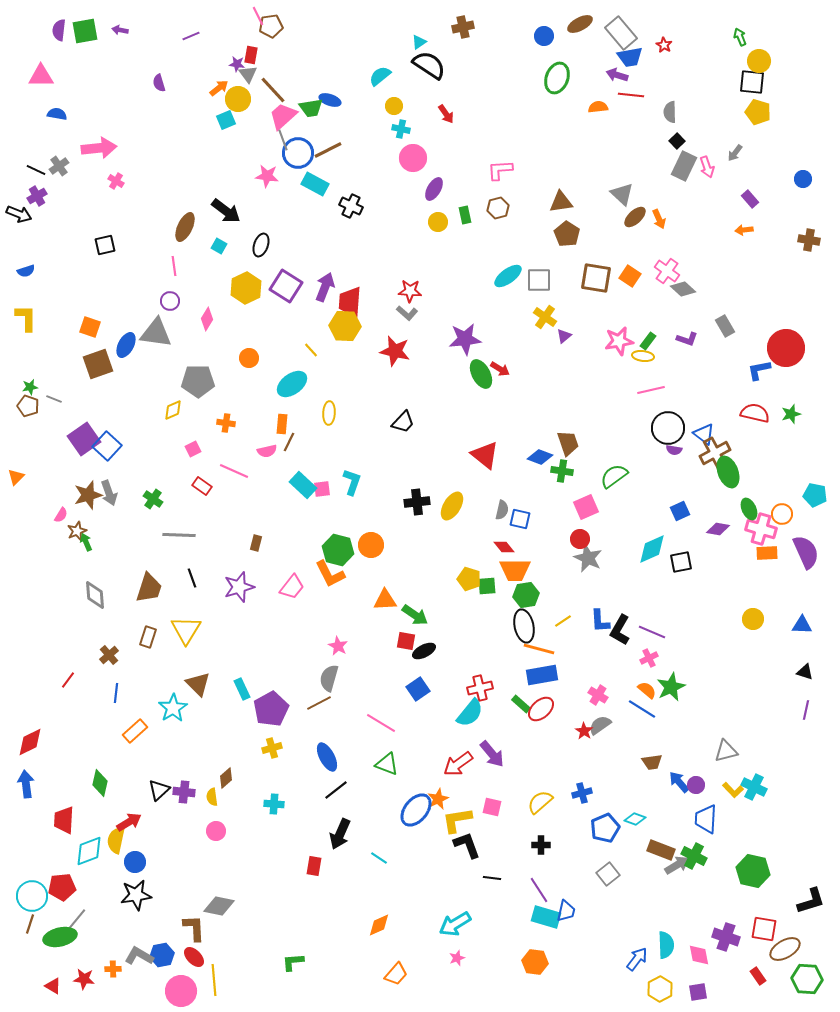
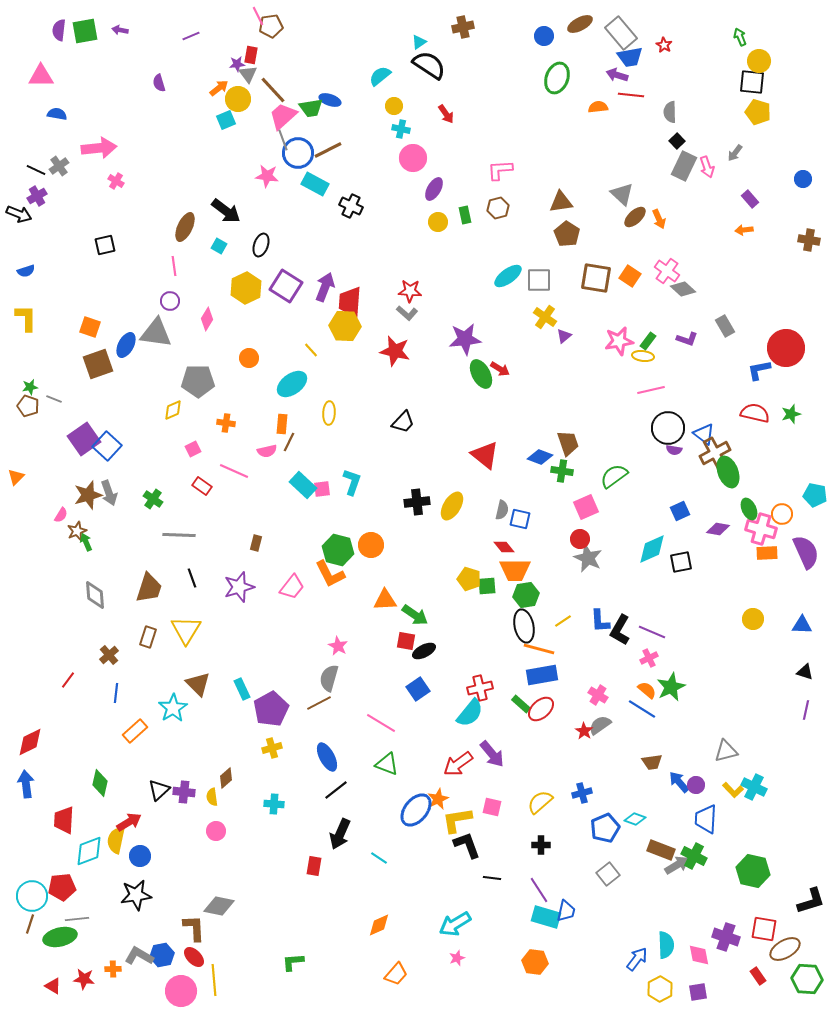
purple star at (237, 64): rotated 14 degrees counterclockwise
blue circle at (135, 862): moved 5 px right, 6 px up
gray line at (77, 919): rotated 45 degrees clockwise
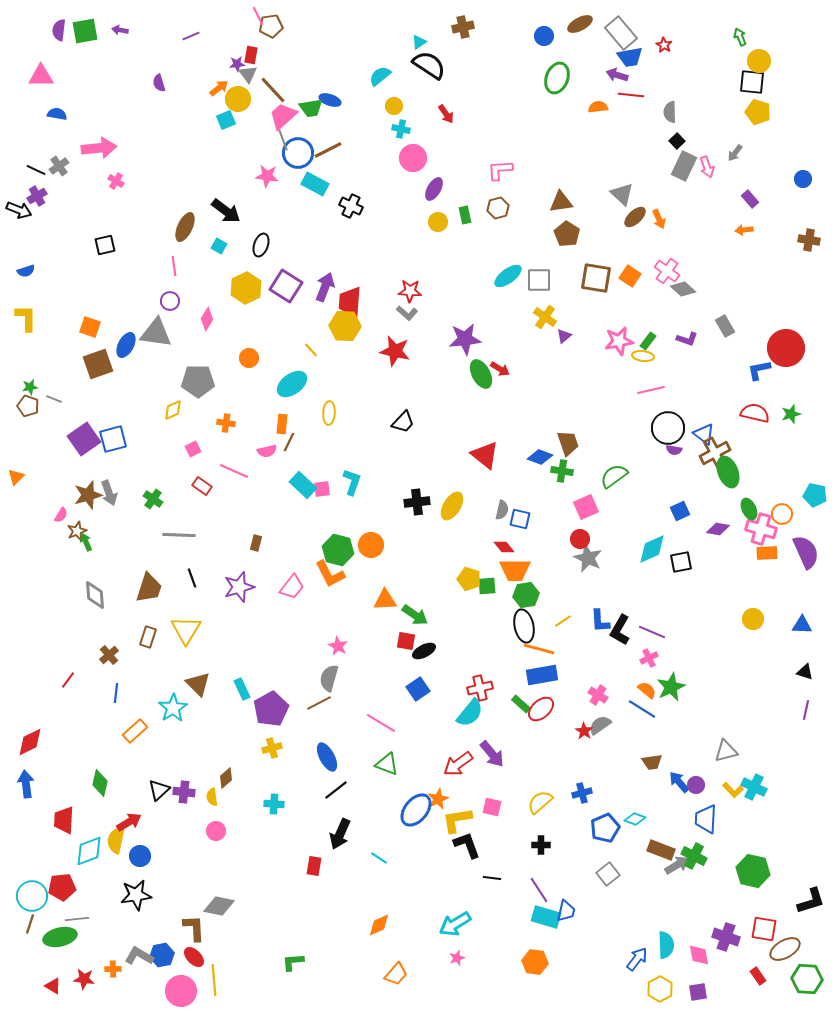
black arrow at (19, 214): moved 4 px up
blue square at (107, 446): moved 6 px right, 7 px up; rotated 32 degrees clockwise
